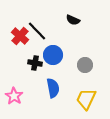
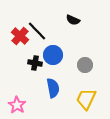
pink star: moved 3 px right, 9 px down
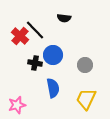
black semicircle: moved 9 px left, 2 px up; rotated 16 degrees counterclockwise
black line: moved 2 px left, 1 px up
pink star: rotated 24 degrees clockwise
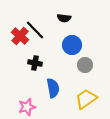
blue circle: moved 19 px right, 10 px up
yellow trapezoid: rotated 30 degrees clockwise
pink star: moved 10 px right, 2 px down
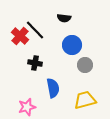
yellow trapezoid: moved 1 px left, 1 px down; rotated 20 degrees clockwise
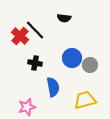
blue circle: moved 13 px down
gray circle: moved 5 px right
blue semicircle: moved 1 px up
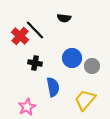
gray circle: moved 2 px right, 1 px down
yellow trapezoid: rotated 35 degrees counterclockwise
pink star: rotated 12 degrees counterclockwise
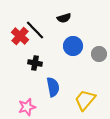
black semicircle: rotated 24 degrees counterclockwise
blue circle: moved 1 px right, 12 px up
gray circle: moved 7 px right, 12 px up
pink star: rotated 12 degrees clockwise
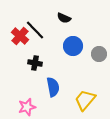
black semicircle: rotated 40 degrees clockwise
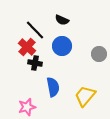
black semicircle: moved 2 px left, 2 px down
red cross: moved 7 px right, 11 px down
blue circle: moved 11 px left
yellow trapezoid: moved 4 px up
